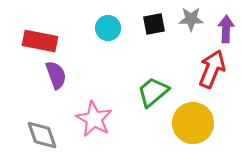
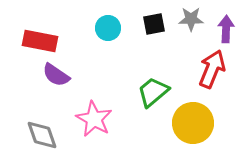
purple semicircle: rotated 144 degrees clockwise
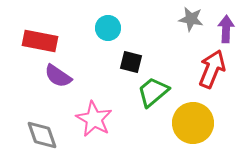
gray star: rotated 10 degrees clockwise
black square: moved 23 px left, 38 px down; rotated 25 degrees clockwise
purple semicircle: moved 2 px right, 1 px down
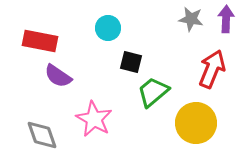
purple arrow: moved 10 px up
yellow circle: moved 3 px right
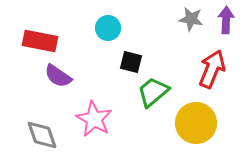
purple arrow: moved 1 px down
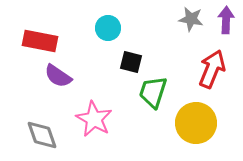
green trapezoid: rotated 32 degrees counterclockwise
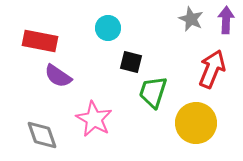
gray star: rotated 15 degrees clockwise
